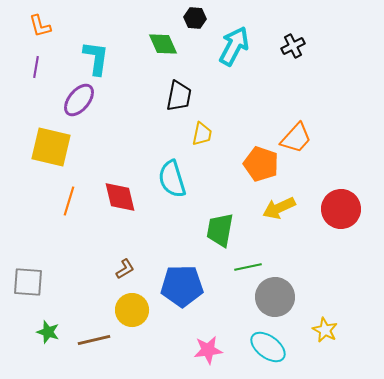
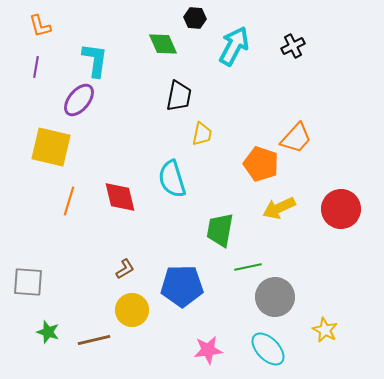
cyan L-shape: moved 1 px left, 2 px down
cyan ellipse: moved 2 px down; rotated 9 degrees clockwise
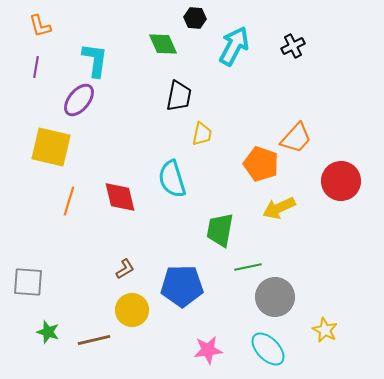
red circle: moved 28 px up
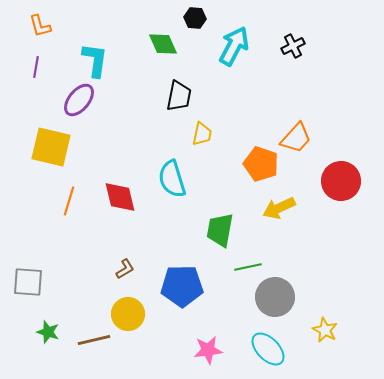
yellow circle: moved 4 px left, 4 px down
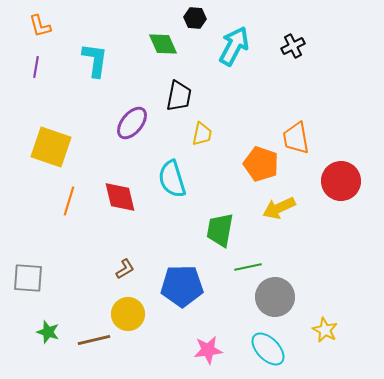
purple ellipse: moved 53 px right, 23 px down
orange trapezoid: rotated 128 degrees clockwise
yellow square: rotated 6 degrees clockwise
gray square: moved 4 px up
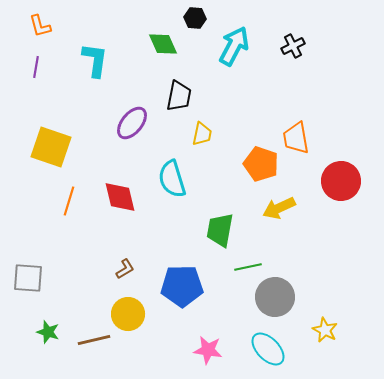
pink star: rotated 16 degrees clockwise
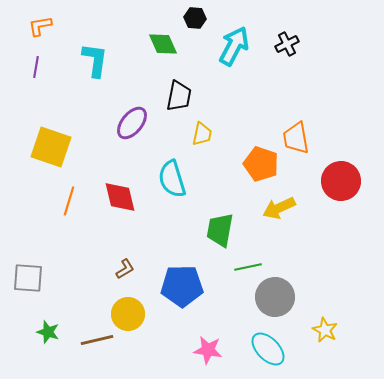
orange L-shape: rotated 95 degrees clockwise
black cross: moved 6 px left, 2 px up
brown line: moved 3 px right
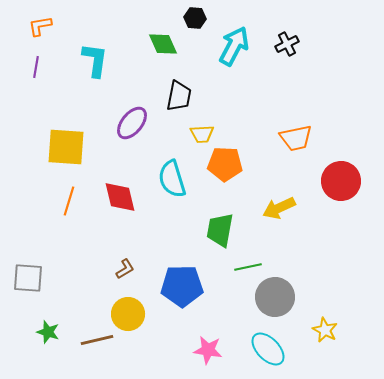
yellow trapezoid: rotated 75 degrees clockwise
orange trapezoid: rotated 92 degrees counterclockwise
yellow square: moved 15 px right; rotated 15 degrees counterclockwise
orange pentagon: moved 36 px left; rotated 16 degrees counterclockwise
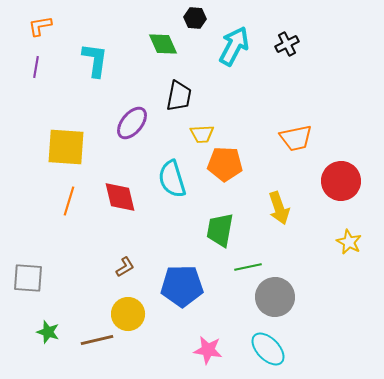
yellow arrow: rotated 84 degrees counterclockwise
brown L-shape: moved 2 px up
yellow star: moved 24 px right, 88 px up
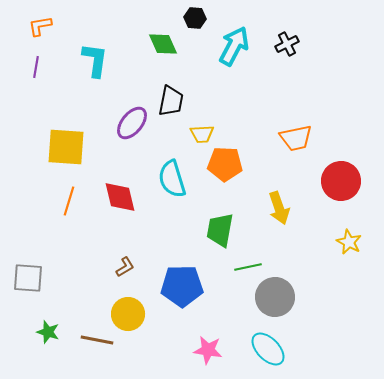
black trapezoid: moved 8 px left, 5 px down
brown line: rotated 24 degrees clockwise
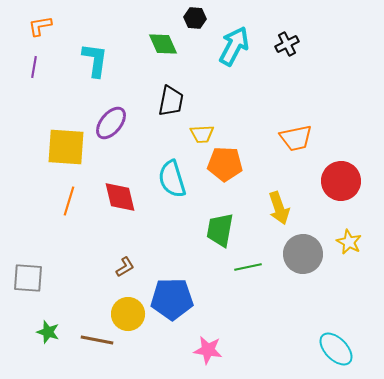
purple line: moved 2 px left
purple ellipse: moved 21 px left
blue pentagon: moved 10 px left, 13 px down
gray circle: moved 28 px right, 43 px up
cyan ellipse: moved 68 px right
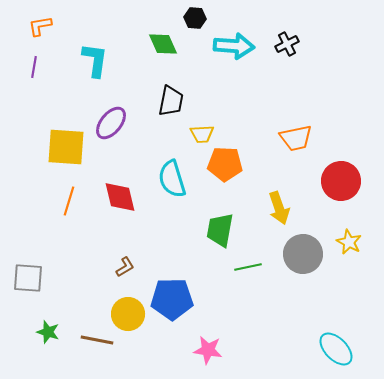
cyan arrow: rotated 66 degrees clockwise
